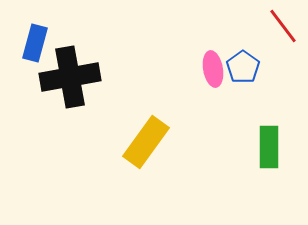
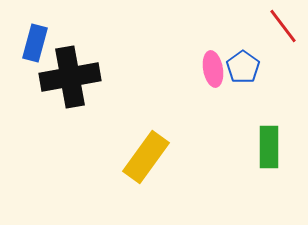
yellow rectangle: moved 15 px down
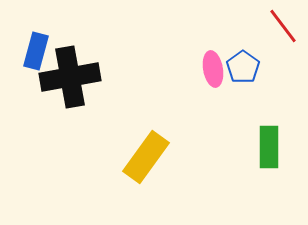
blue rectangle: moved 1 px right, 8 px down
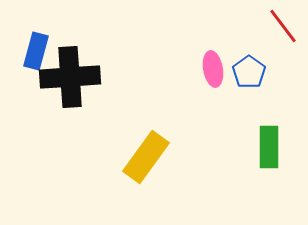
blue pentagon: moved 6 px right, 5 px down
black cross: rotated 6 degrees clockwise
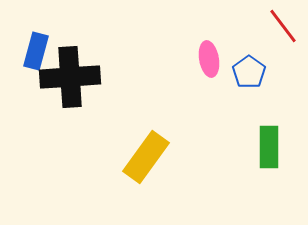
pink ellipse: moved 4 px left, 10 px up
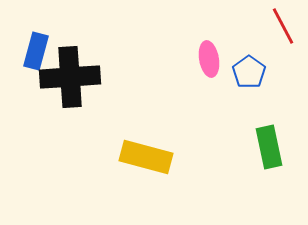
red line: rotated 9 degrees clockwise
green rectangle: rotated 12 degrees counterclockwise
yellow rectangle: rotated 69 degrees clockwise
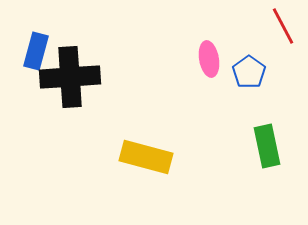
green rectangle: moved 2 px left, 1 px up
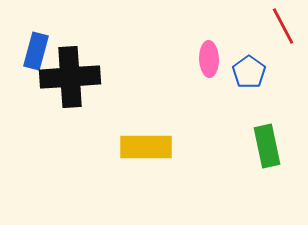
pink ellipse: rotated 8 degrees clockwise
yellow rectangle: moved 10 px up; rotated 15 degrees counterclockwise
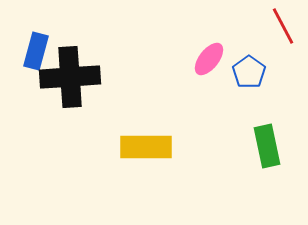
pink ellipse: rotated 40 degrees clockwise
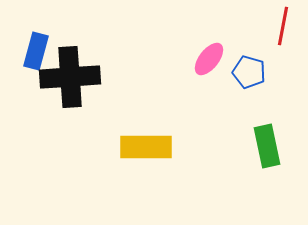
red line: rotated 39 degrees clockwise
blue pentagon: rotated 20 degrees counterclockwise
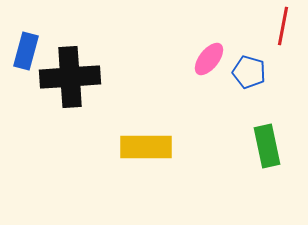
blue rectangle: moved 10 px left
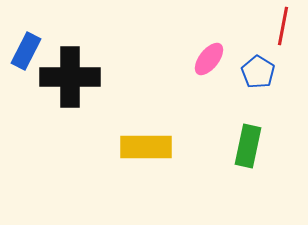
blue rectangle: rotated 12 degrees clockwise
blue pentagon: moved 9 px right; rotated 16 degrees clockwise
black cross: rotated 4 degrees clockwise
green rectangle: moved 19 px left; rotated 24 degrees clockwise
